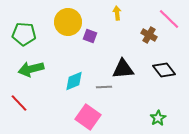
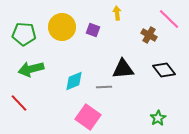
yellow circle: moved 6 px left, 5 px down
purple square: moved 3 px right, 6 px up
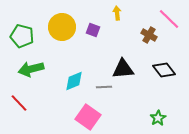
green pentagon: moved 2 px left, 2 px down; rotated 10 degrees clockwise
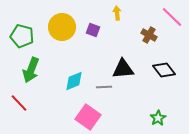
pink line: moved 3 px right, 2 px up
green arrow: moved 1 px down; rotated 55 degrees counterclockwise
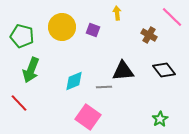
black triangle: moved 2 px down
green star: moved 2 px right, 1 px down
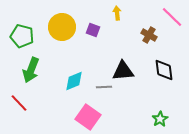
black diamond: rotated 30 degrees clockwise
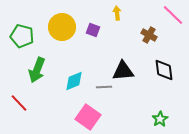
pink line: moved 1 px right, 2 px up
green arrow: moved 6 px right
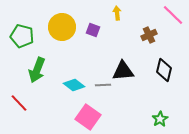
brown cross: rotated 35 degrees clockwise
black diamond: rotated 20 degrees clockwise
cyan diamond: moved 4 px down; rotated 60 degrees clockwise
gray line: moved 1 px left, 2 px up
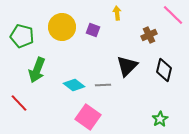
black triangle: moved 4 px right, 5 px up; rotated 40 degrees counterclockwise
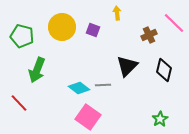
pink line: moved 1 px right, 8 px down
cyan diamond: moved 5 px right, 3 px down
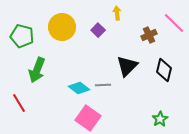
purple square: moved 5 px right; rotated 24 degrees clockwise
red line: rotated 12 degrees clockwise
pink square: moved 1 px down
